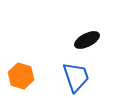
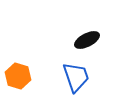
orange hexagon: moved 3 px left
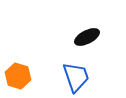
black ellipse: moved 3 px up
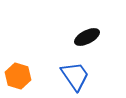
blue trapezoid: moved 1 px left, 1 px up; rotated 16 degrees counterclockwise
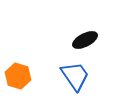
black ellipse: moved 2 px left, 3 px down
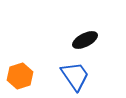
orange hexagon: moved 2 px right; rotated 25 degrees clockwise
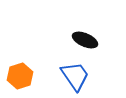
black ellipse: rotated 50 degrees clockwise
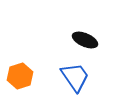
blue trapezoid: moved 1 px down
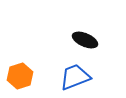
blue trapezoid: rotated 76 degrees counterclockwise
